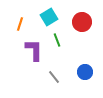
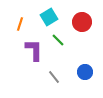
green line: moved 1 px right; rotated 24 degrees counterclockwise
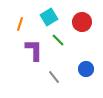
blue circle: moved 1 px right, 3 px up
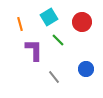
orange line: rotated 32 degrees counterclockwise
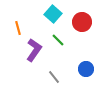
cyan square: moved 4 px right, 3 px up; rotated 18 degrees counterclockwise
orange line: moved 2 px left, 4 px down
purple L-shape: rotated 35 degrees clockwise
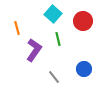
red circle: moved 1 px right, 1 px up
orange line: moved 1 px left
green line: moved 1 px up; rotated 32 degrees clockwise
blue circle: moved 2 px left
